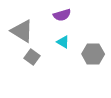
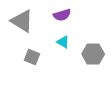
gray triangle: moved 10 px up
gray square: rotated 14 degrees counterclockwise
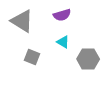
gray hexagon: moved 5 px left, 5 px down
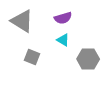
purple semicircle: moved 1 px right, 3 px down
cyan triangle: moved 2 px up
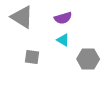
gray triangle: moved 4 px up
gray square: rotated 14 degrees counterclockwise
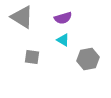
gray hexagon: rotated 10 degrees counterclockwise
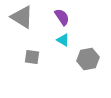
purple semicircle: moved 1 px left, 1 px up; rotated 108 degrees counterclockwise
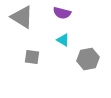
purple semicircle: moved 4 px up; rotated 138 degrees clockwise
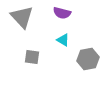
gray triangle: rotated 15 degrees clockwise
